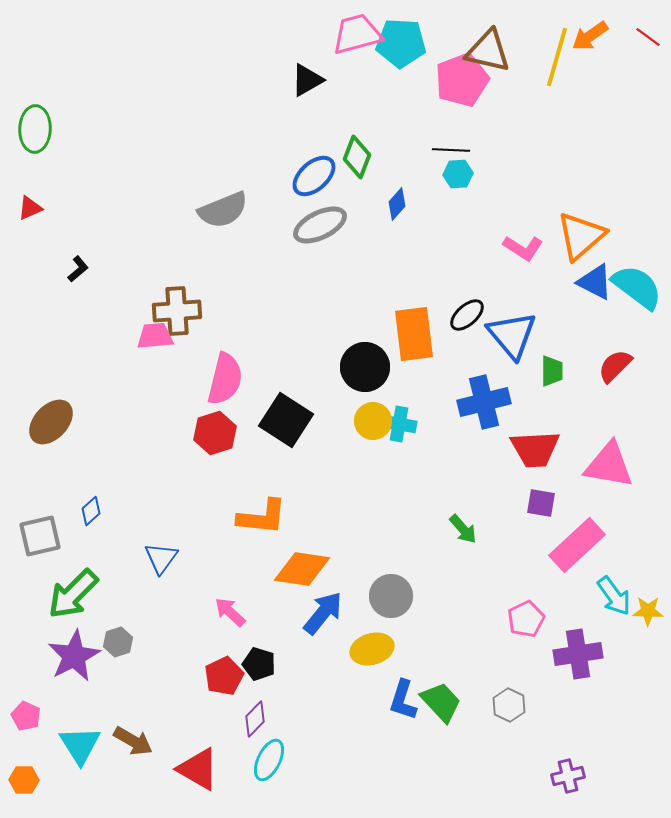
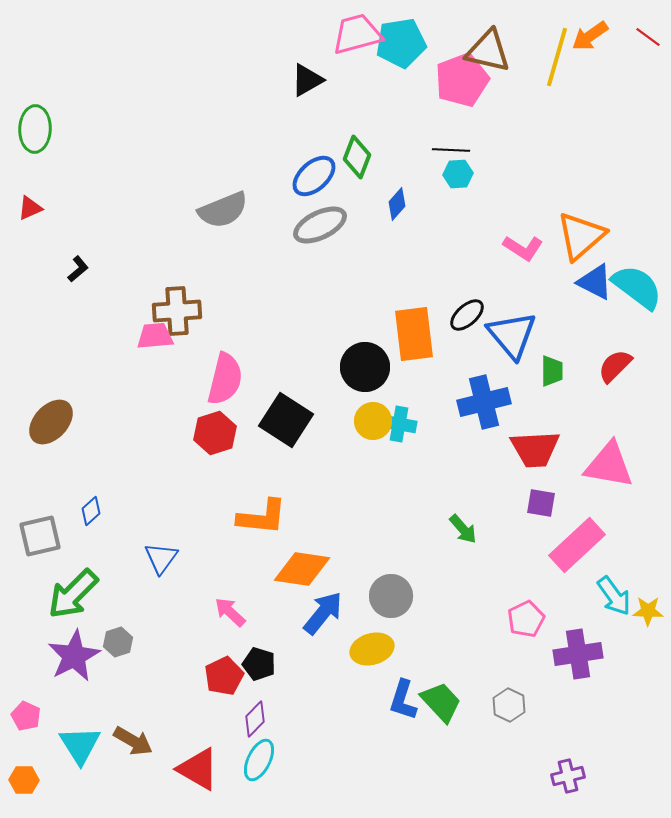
cyan pentagon at (401, 43): rotated 12 degrees counterclockwise
cyan ellipse at (269, 760): moved 10 px left
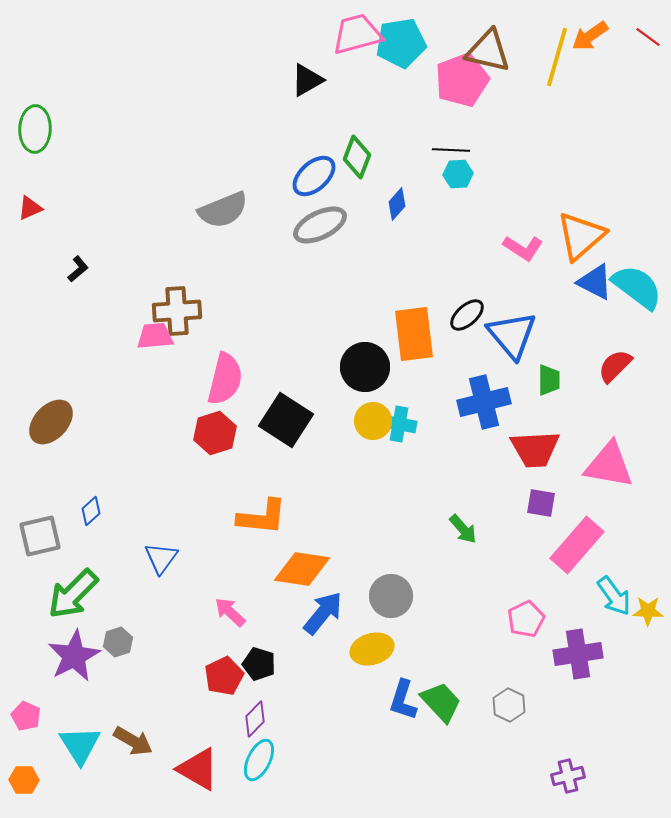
green trapezoid at (552, 371): moved 3 px left, 9 px down
pink rectangle at (577, 545): rotated 6 degrees counterclockwise
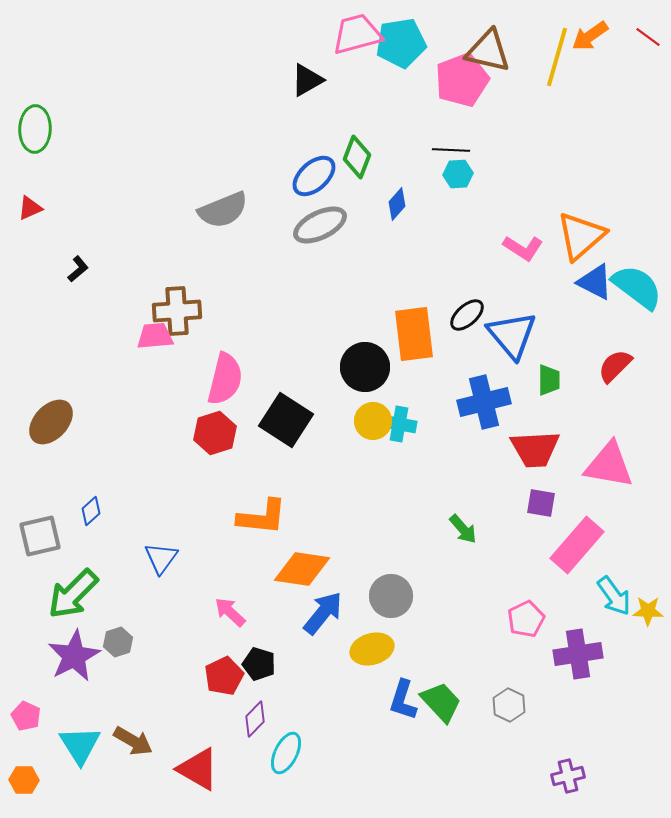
cyan ellipse at (259, 760): moved 27 px right, 7 px up
